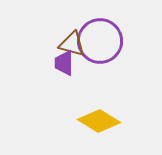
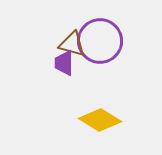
yellow diamond: moved 1 px right, 1 px up
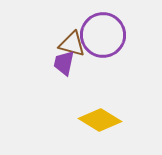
purple circle: moved 3 px right, 6 px up
purple trapezoid: rotated 12 degrees clockwise
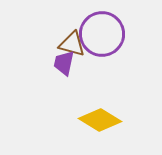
purple circle: moved 1 px left, 1 px up
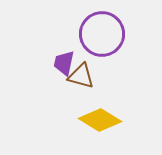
brown triangle: moved 9 px right, 32 px down
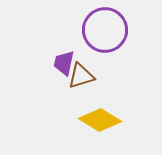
purple circle: moved 3 px right, 4 px up
brown triangle: rotated 32 degrees counterclockwise
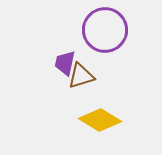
purple trapezoid: moved 1 px right
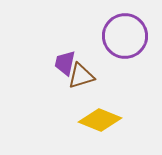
purple circle: moved 20 px right, 6 px down
yellow diamond: rotated 9 degrees counterclockwise
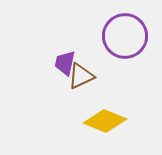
brown triangle: rotated 8 degrees counterclockwise
yellow diamond: moved 5 px right, 1 px down
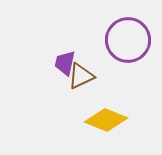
purple circle: moved 3 px right, 4 px down
yellow diamond: moved 1 px right, 1 px up
